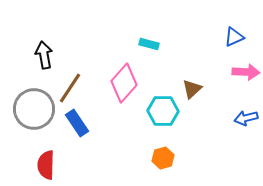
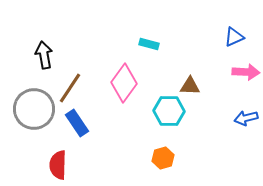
pink diamond: rotated 6 degrees counterclockwise
brown triangle: moved 2 px left, 3 px up; rotated 45 degrees clockwise
cyan hexagon: moved 6 px right
red semicircle: moved 12 px right
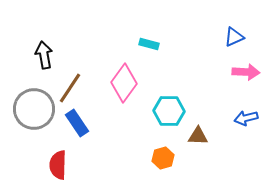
brown triangle: moved 8 px right, 50 px down
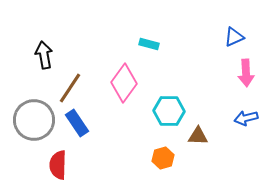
pink arrow: moved 1 px down; rotated 84 degrees clockwise
gray circle: moved 11 px down
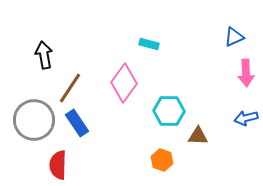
orange hexagon: moved 1 px left, 2 px down; rotated 25 degrees counterclockwise
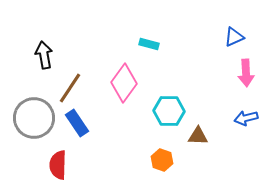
gray circle: moved 2 px up
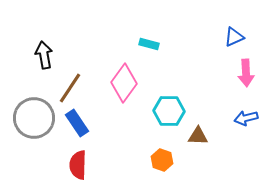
red semicircle: moved 20 px right
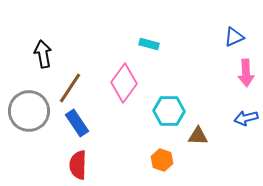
black arrow: moved 1 px left, 1 px up
gray circle: moved 5 px left, 7 px up
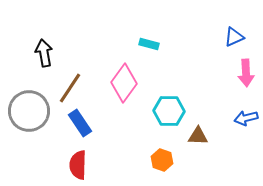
black arrow: moved 1 px right, 1 px up
blue rectangle: moved 3 px right
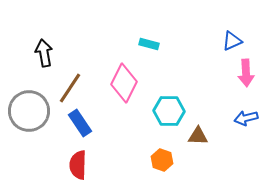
blue triangle: moved 2 px left, 4 px down
pink diamond: rotated 9 degrees counterclockwise
